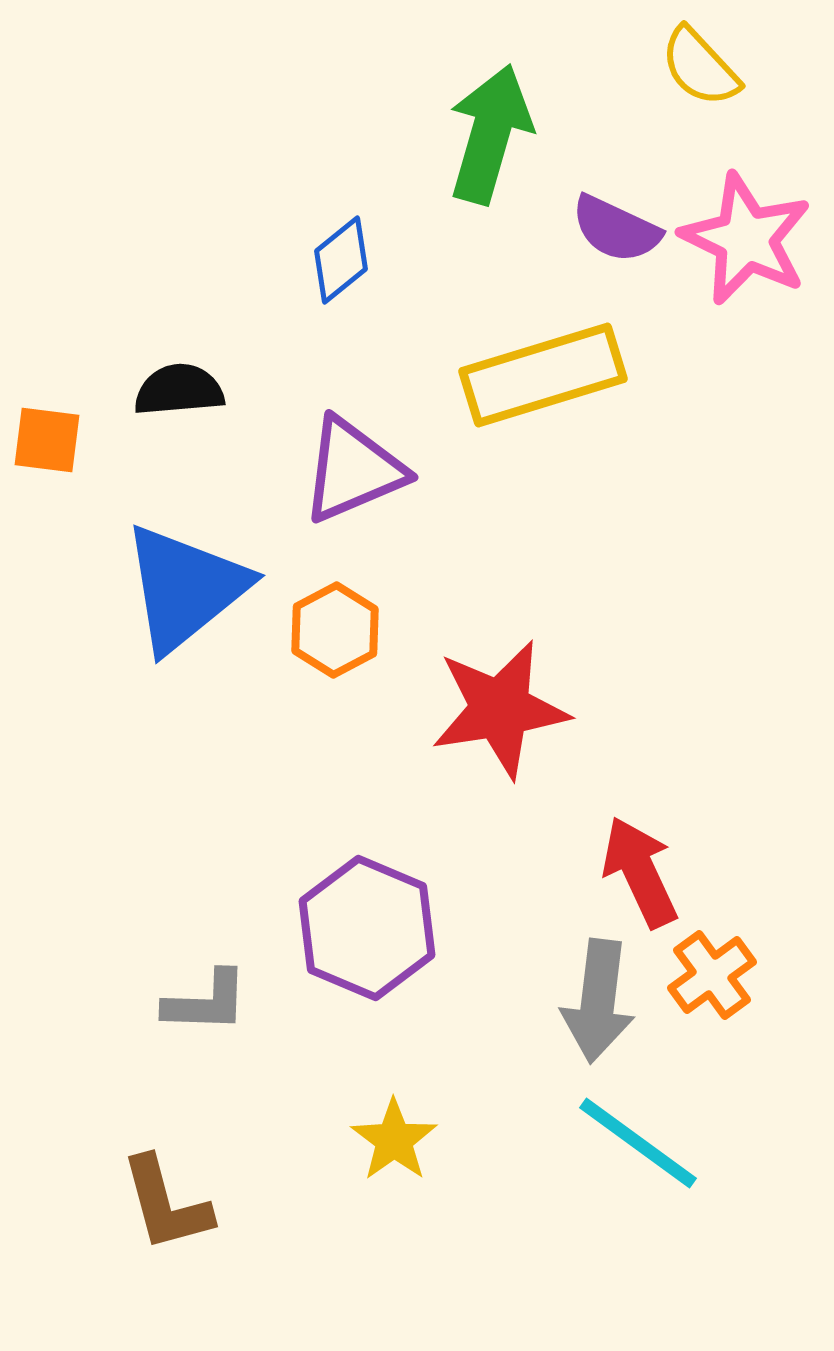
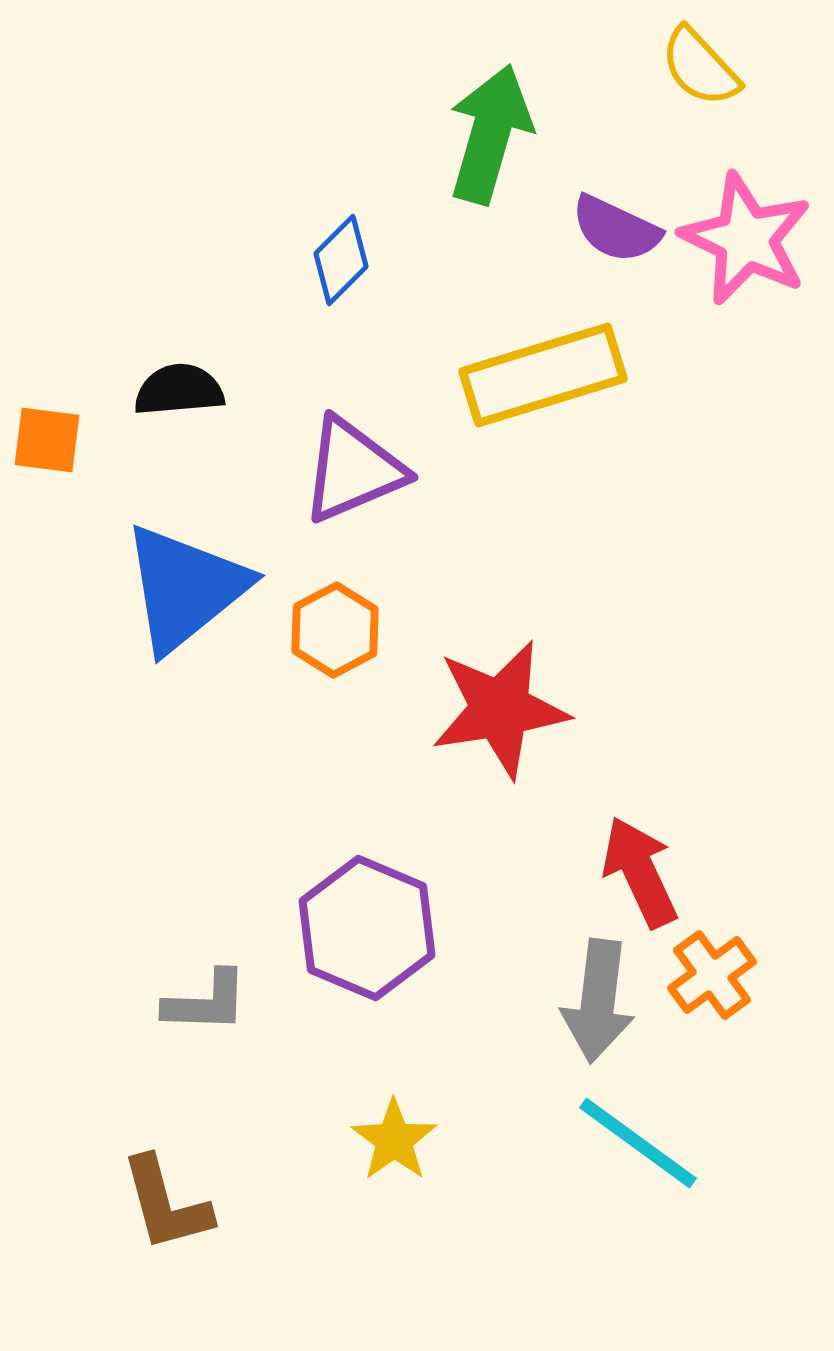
blue diamond: rotated 6 degrees counterclockwise
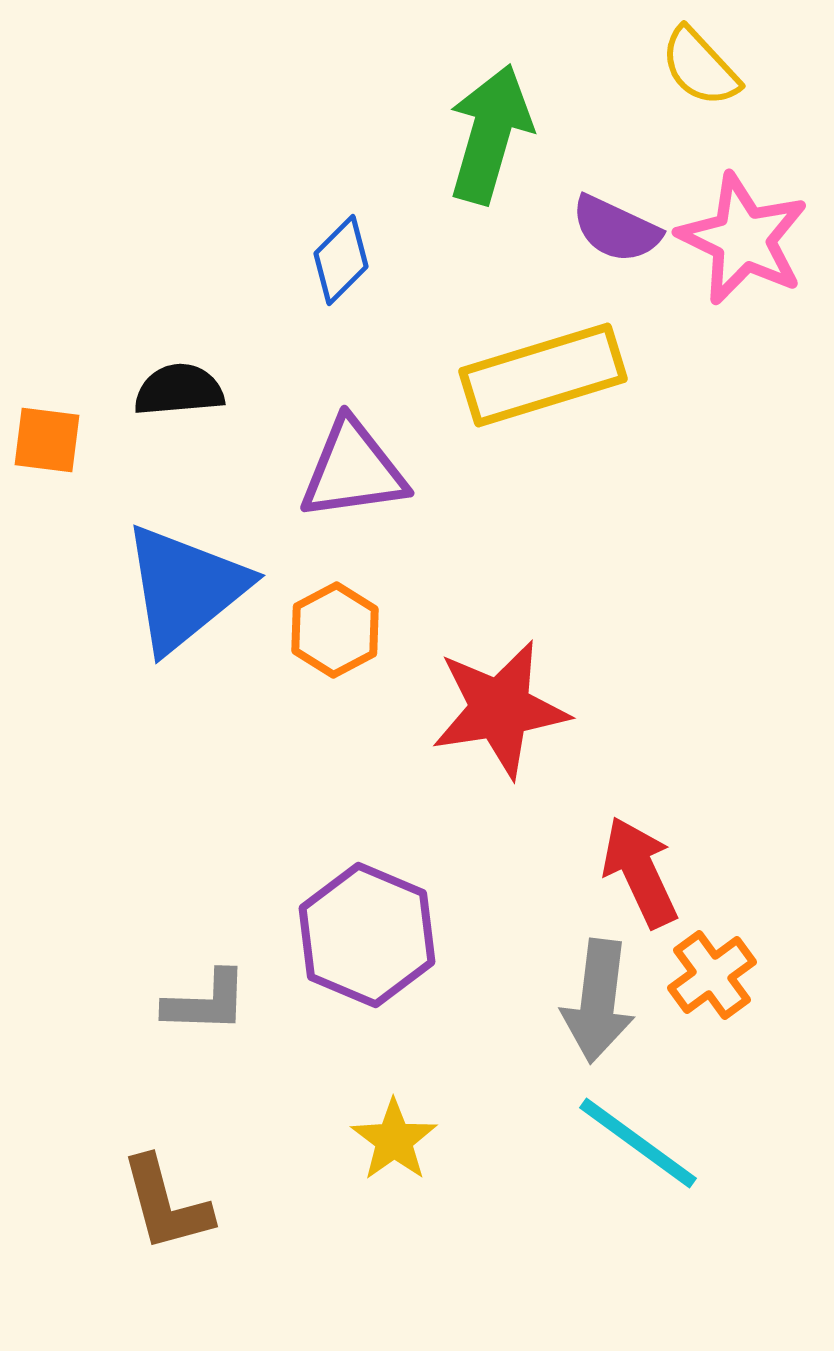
pink star: moved 3 px left
purple triangle: rotated 15 degrees clockwise
purple hexagon: moved 7 px down
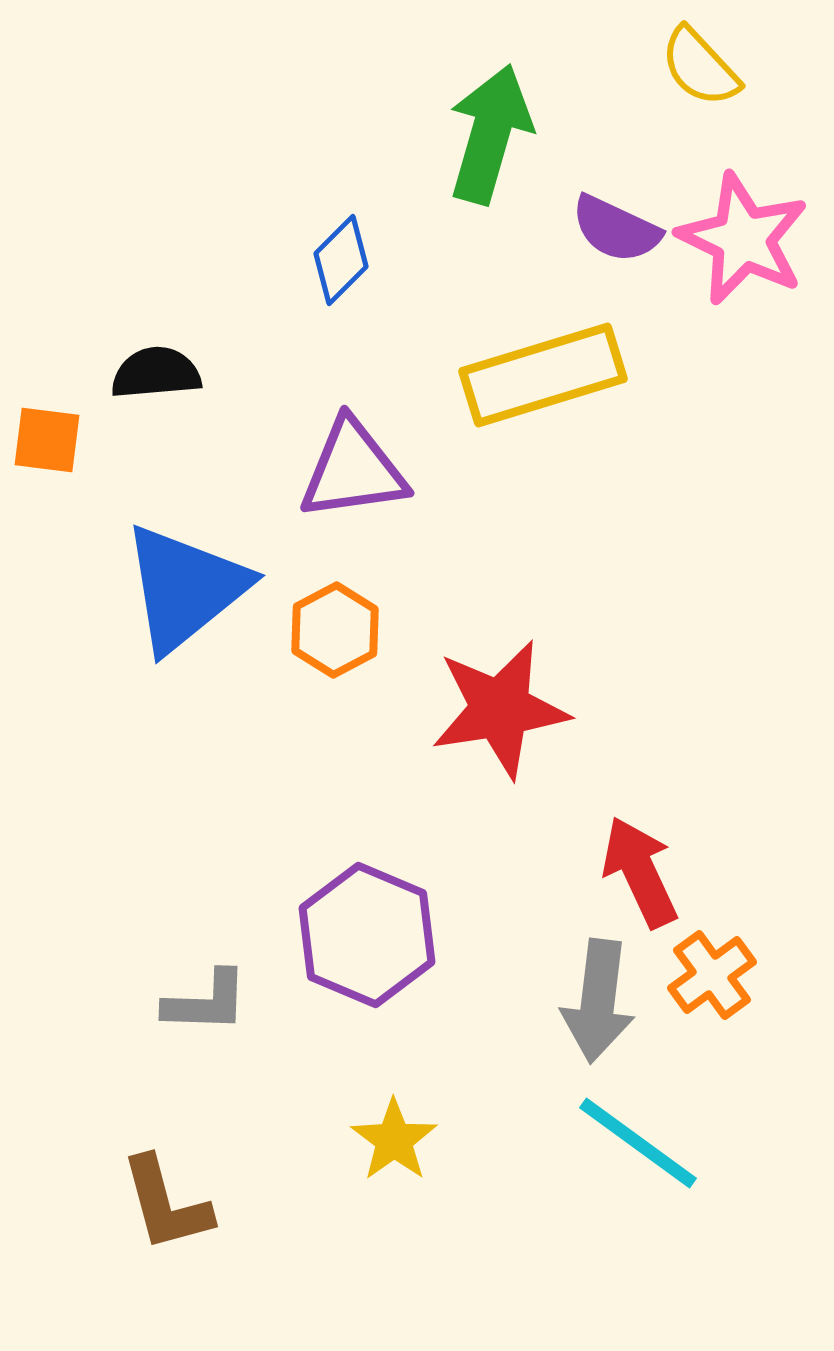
black semicircle: moved 23 px left, 17 px up
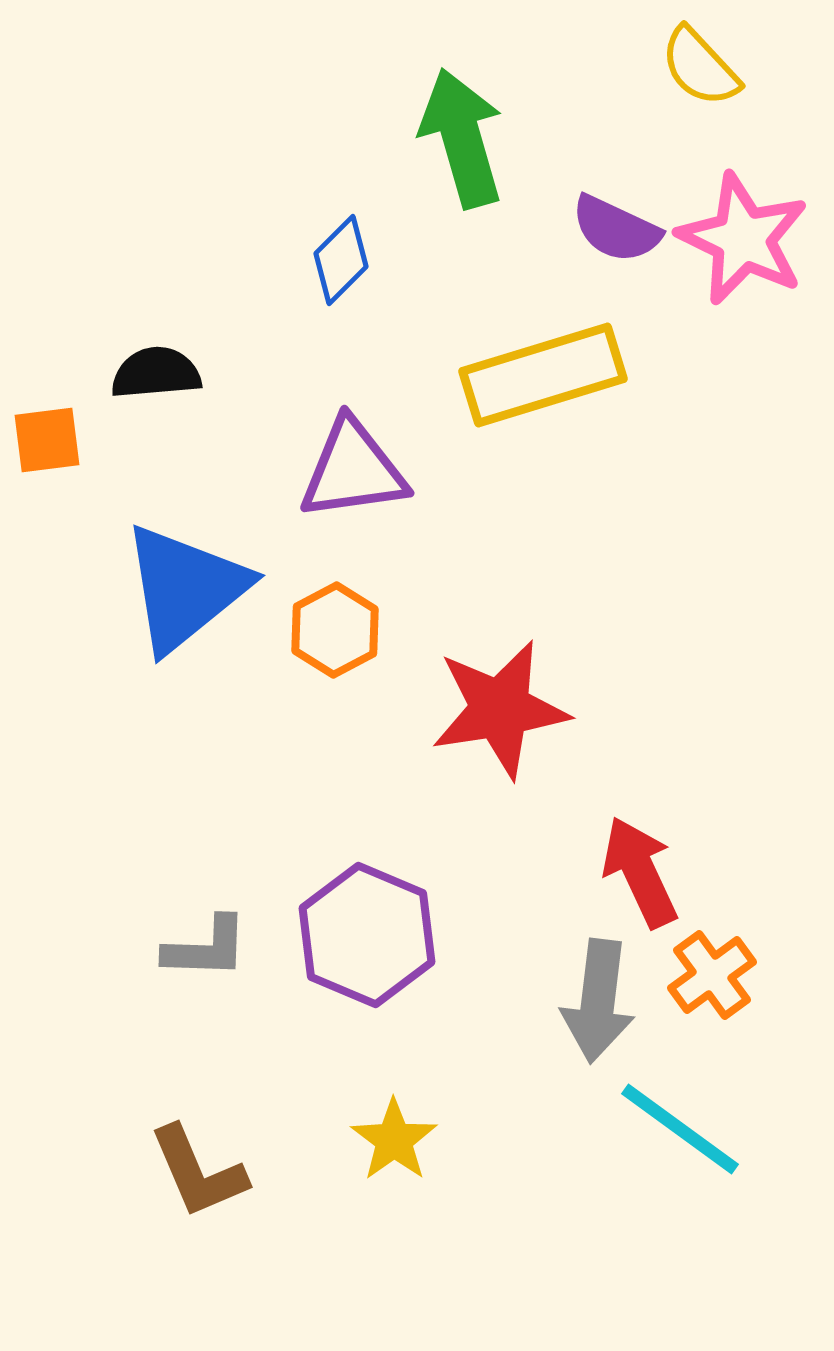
green arrow: moved 28 px left, 4 px down; rotated 32 degrees counterclockwise
orange square: rotated 14 degrees counterclockwise
gray L-shape: moved 54 px up
cyan line: moved 42 px right, 14 px up
brown L-shape: moved 32 px right, 32 px up; rotated 8 degrees counterclockwise
